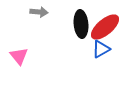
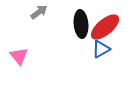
gray arrow: rotated 42 degrees counterclockwise
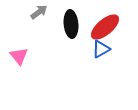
black ellipse: moved 10 px left
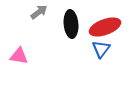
red ellipse: rotated 20 degrees clockwise
blue triangle: rotated 24 degrees counterclockwise
pink triangle: rotated 42 degrees counterclockwise
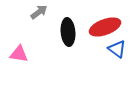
black ellipse: moved 3 px left, 8 px down
blue triangle: moved 16 px right; rotated 30 degrees counterclockwise
pink triangle: moved 2 px up
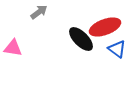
black ellipse: moved 13 px right, 7 px down; rotated 40 degrees counterclockwise
pink triangle: moved 6 px left, 6 px up
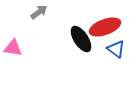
black ellipse: rotated 12 degrees clockwise
blue triangle: moved 1 px left
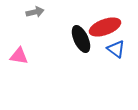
gray arrow: moved 4 px left; rotated 24 degrees clockwise
black ellipse: rotated 8 degrees clockwise
pink triangle: moved 6 px right, 8 px down
